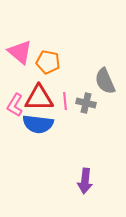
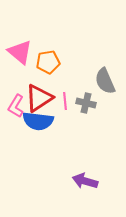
orange pentagon: rotated 20 degrees counterclockwise
red triangle: rotated 32 degrees counterclockwise
pink L-shape: moved 1 px right, 1 px down
blue semicircle: moved 3 px up
purple arrow: rotated 100 degrees clockwise
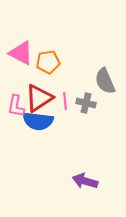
pink triangle: moved 1 px right, 1 px down; rotated 12 degrees counterclockwise
pink L-shape: rotated 20 degrees counterclockwise
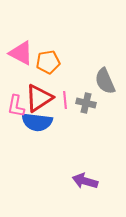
pink line: moved 1 px up
blue semicircle: moved 1 px left, 1 px down
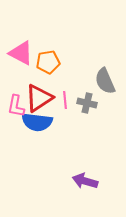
gray cross: moved 1 px right
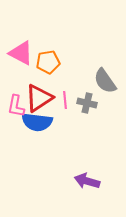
gray semicircle: rotated 12 degrees counterclockwise
purple arrow: moved 2 px right
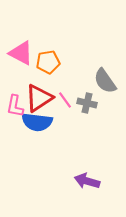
pink line: rotated 30 degrees counterclockwise
pink L-shape: moved 1 px left
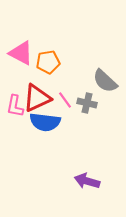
gray semicircle: rotated 12 degrees counterclockwise
red triangle: moved 2 px left; rotated 8 degrees clockwise
blue semicircle: moved 8 px right
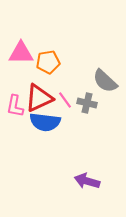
pink triangle: rotated 28 degrees counterclockwise
red triangle: moved 2 px right
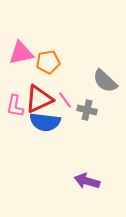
pink triangle: rotated 12 degrees counterclockwise
red triangle: moved 1 px down
gray cross: moved 7 px down
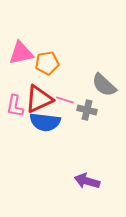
orange pentagon: moved 1 px left, 1 px down
gray semicircle: moved 1 px left, 4 px down
pink line: rotated 36 degrees counterclockwise
